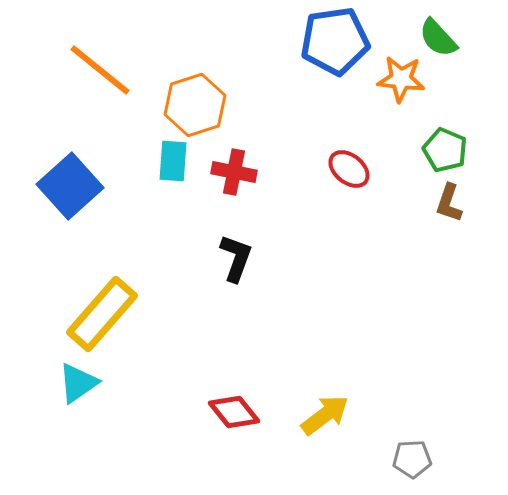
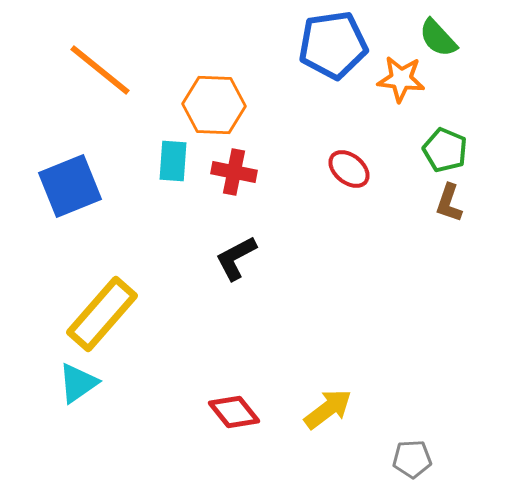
blue pentagon: moved 2 px left, 4 px down
orange hexagon: moved 19 px right; rotated 20 degrees clockwise
blue square: rotated 20 degrees clockwise
black L-shape: rotated 138 degrees counterclockwise
yellow arrow: moved 3 px right, 6 px up
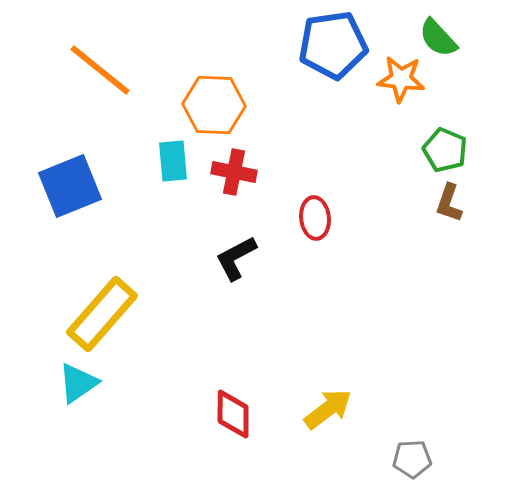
cyan rectangle: rotated 9 degrees counterclockwise
red ellipse: moved 34 px left, 49 px down; rotated 45 degrees clockwise
red diamond: moved 1 px left, 2 px down; rotated 39 degrees clockwise
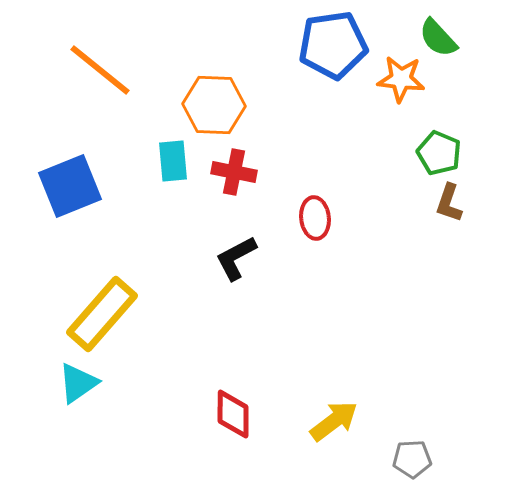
green pentagon: moved 6 px left, 3 px down
yellow arrow: moved 6 px right, 12 px down
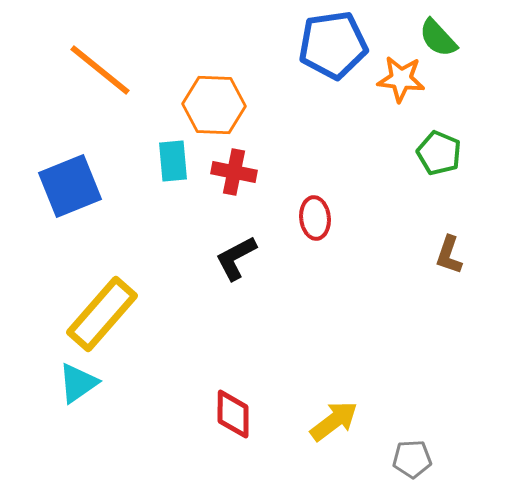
brown L-shape: moved 52 px down
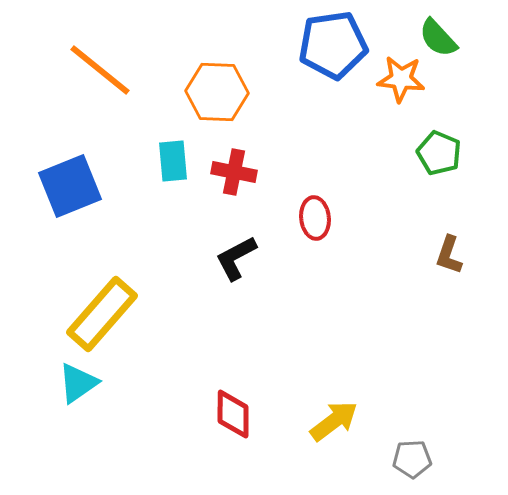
orange hexagon: moved 3 px right, 13 px up
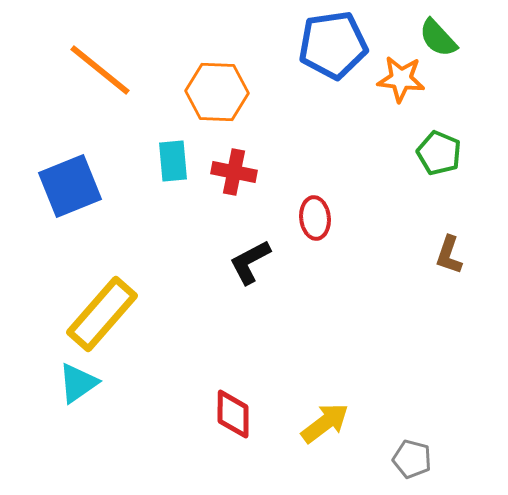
black L-shape: moved 14 px right, 4 px down
yellow arrow: moved 9 px left, 2 px down
gray pentagon: rotated 18 degrees clockwise
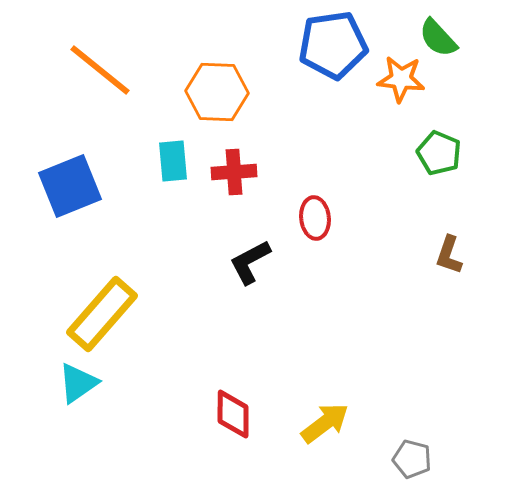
red cross: rotated 15 degrees counterclockwise
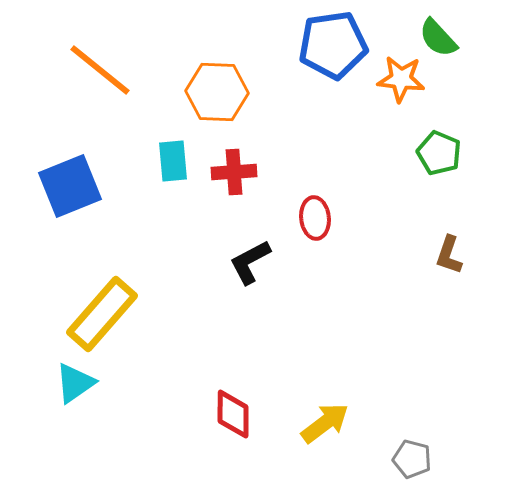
cyan triangle: moved 3 px left
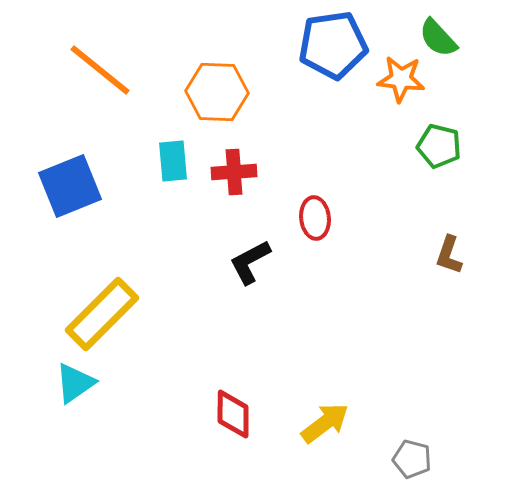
green pentagon: moved 7 px up; rotated 9 degrees counterclockwise
yellow rectangle: rotated 4 degrees clockwise
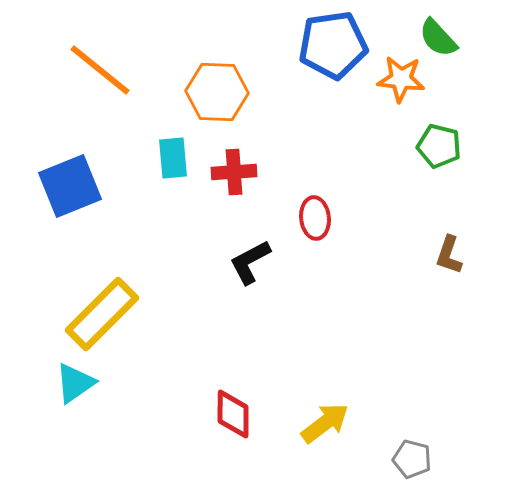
cyan rectangle: moved 3 px up
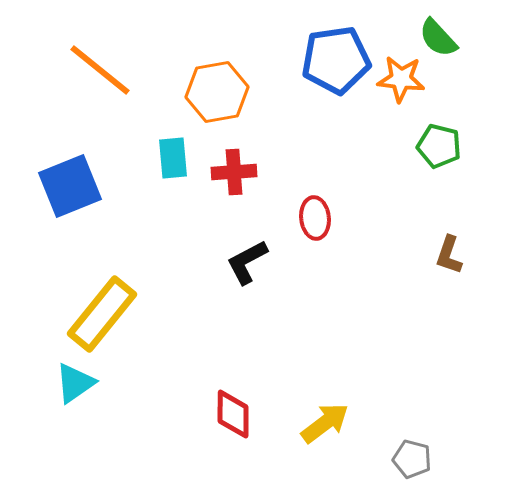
blue pentagon: moved 3 px right, 15 px down
orange hexagon: rotated 12 degrees counterclockwise
black L-shape: moved 3 px left
yellow rectangle: rotated 6 degrees counterclockwise
